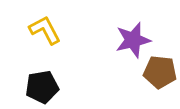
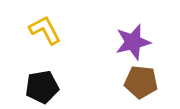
purple star: moved 2 px down
brown pentagon: moved 19 px left, 10 px down
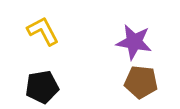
yellow L-shape: moved 2 px left, 1 px down
purple star: moved 1 px right; rotated 24 degrees clockwise
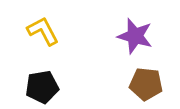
purple star: moved 1 px right, 6 px up; rotated 6 degrees clockwise
brown pentagon: moved 5 px right, 2 px down
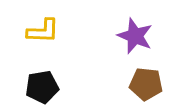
yellow L-shape: rotated 120 degrees clockwise
purple star: rotated 6 degrees clockwise
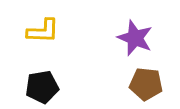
purple star: moved 2 px down
